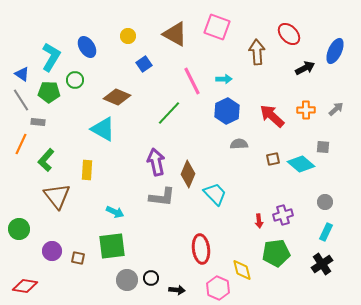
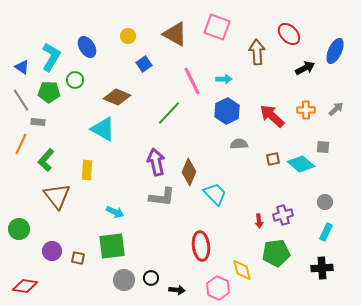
blue triangle at (22, 74): moved 7 px up
brown diamond at (188, 174): moved 1 px right, 2 px up
red ellipse at (201, 249): moved 3 px up
black cross at (322, 264): moved 4 px down; rotated 30 degrees clockwise
gray circle at (127, 280): moved 3 px left
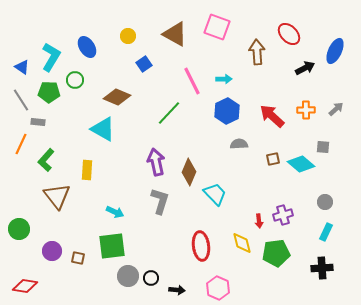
gray L-shape at (162, 197): moved 2 px left, 4 px down; rotated 80 degrees counterclockwise
yellow diamond at (242, 270): moved 27 px up
gray circle at (124, 280): moved 4 px right, 4 px up
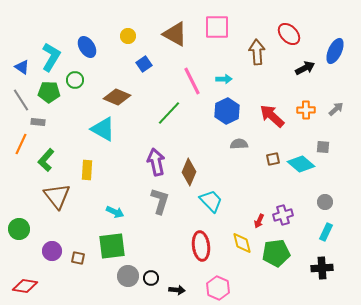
pink square at (217, 27): rotated 20 degrees counterclockwise
cyan trapezoid at (215, 194): moved 4 px left, 7 px down
red arrow at (259, 221): rotated 32 degrees clockwise
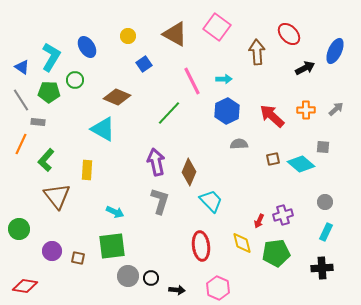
pink square at (217, 27): rotated 36 degrees clockwise
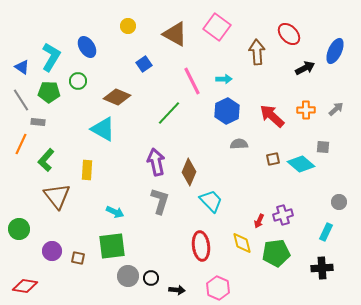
yellow circle at (128, 36): moved 10 px up
green circle at (75, 80): moved 3 px right, 1 px down
gray circle at (325, 202): moved 14 px right
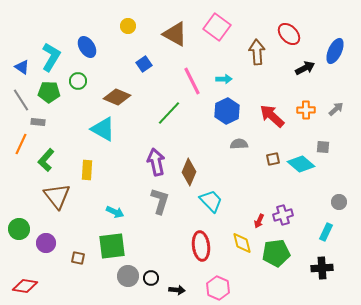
purple circle at (52, 251): moved 6 px left, 8 px up
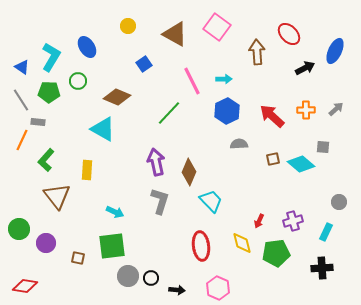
orange line at (21, 144): moved 1 px right, 4 px up
purple cross at (283, 215): moved 10 px right, 6 px down
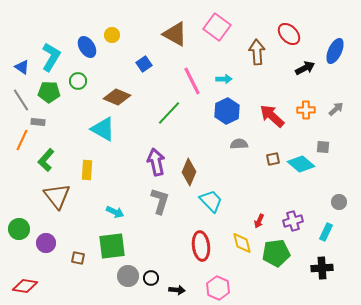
yellow circle at (128, 26): moved 16 px left, 9 px down
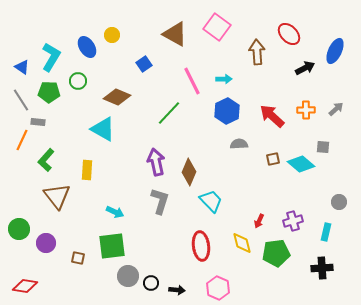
cyan rectangle at (326, 232): rotated 12 degrees counterclockwise
black circle at (151, 278): moved 5 px down
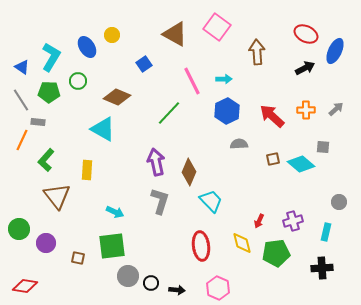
red ellipse at (289, 34): moved 17 px right; rotated 20 degrees counterclockwise
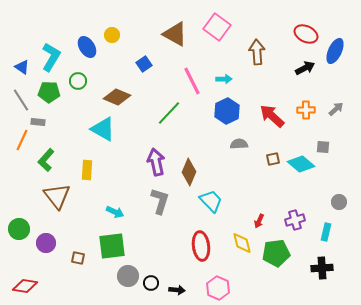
purple cross at (293, 221): moved 2 px right, 1 px up
